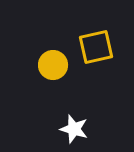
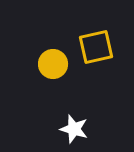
yellow circle: moved 1 px up
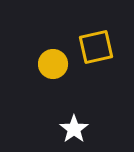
white star: rotated 20 degrees clockwise
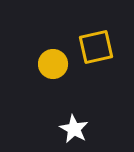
white star: rotated 8 degrees counterclockwise
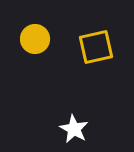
yellow circle: moved 18 px left, 25 px up
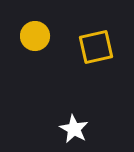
yellow circle: moved 3 px up
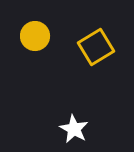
yellow square: rotated 18 degrees counterclockwise
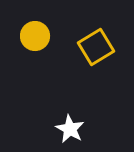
white star: moved 4 px left
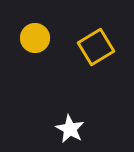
yellow circle: moved 2 px down
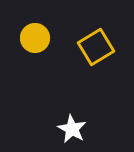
white star: moved 2 px right
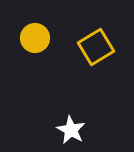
white star: moved 1 px left, 1 px down
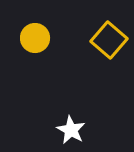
yellow square: moved 13 px right, 7 px up; rotated 18 degrees counterclockwise
